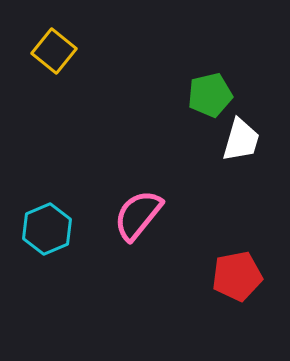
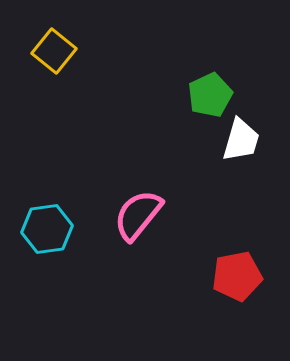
green pentagon: rotated 12 degrees counterclockwise
cyan hexagon: rotated 15 degrees clockwise
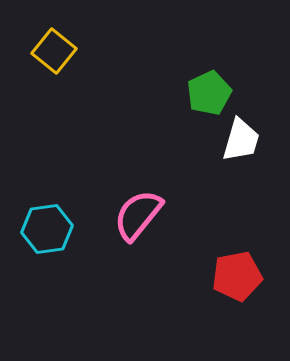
green pentagon: moved 1 px left, 2 px up
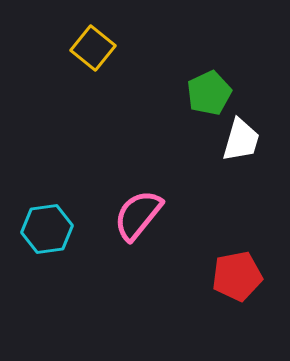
yellow square: moved 39 px right, 3 px up
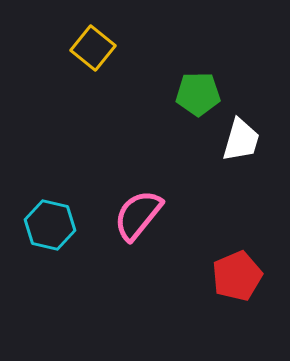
green pentagon: moved 11 px left, 1 px down; rotated 24 degrees clockwise
cyan hexagon: moved 3 px right, 4 px up; rotated 21 degrees clockwise
red pentagon: rotated 12 degrees counterclockwise
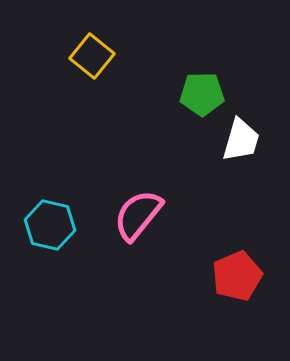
yellow square: moved 1 px left, 8 px down
green pentagon: moved 4 px right
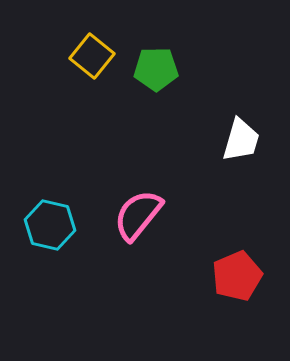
green pentagon: moved 46 px left, 25 px up
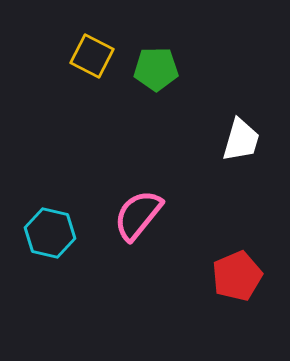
yellow square: rotated 12 degrees counterclockwise
cyan hexagon: moved 8 px down
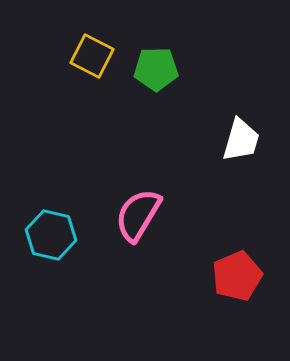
pink semicircle: rotated 8 degrees counterclockwise
cyan hexagon: moved 1 px right, 2 px down
